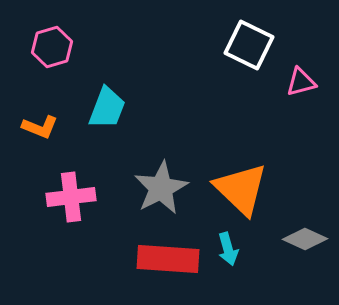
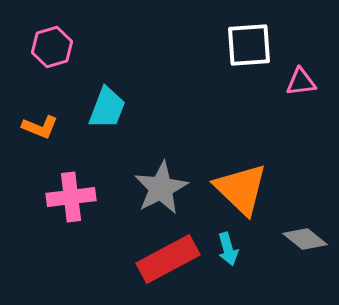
white square: rotated 30 degrees counterclockwise
pink triangle: rotated 8 degrees clockwise
gray diamond: rotated 15 degrees clockwise
red rectangle: rotated 32 degrees counterclockwise
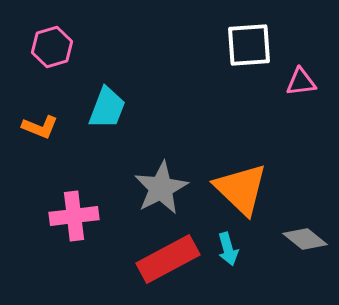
pink cross: moved 3 px right, 19 px down
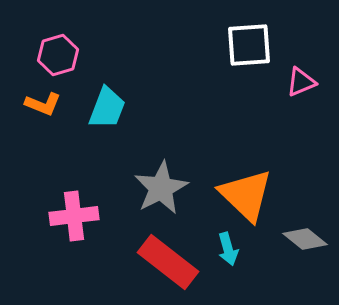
pink hexagon: moved 6 px right, 8 px down
pink triangle: rotated 16 degrees counterclockwise
orange L-shape: moved 3 px right, 23 px up
orange triangle: moved 5 px right, 6 px down
red rectangle: moved 3 px down; rotated 66 degrees clockwise
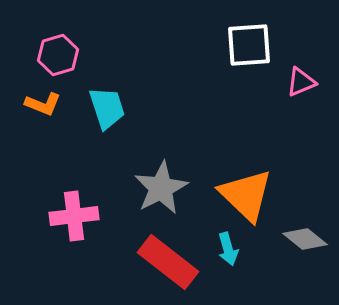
cyan trapezoid: rotated 39 degrees counterclockwise
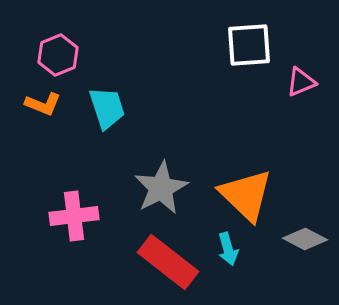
pink hexagon: rotated 6 degrees counterclockwise
gray diamond: rotated 12 degrees counterclockwise
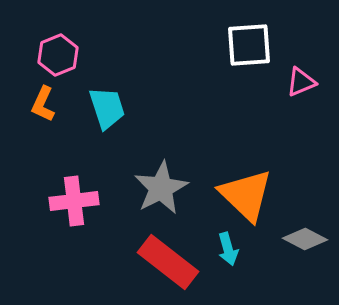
orange L-shape: rotated 93 degrees clockwise
pink cross: moved 15 px up
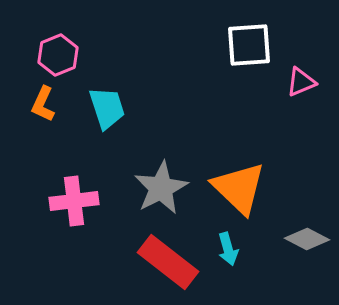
orange triangle: moved 7 px left, 7 px up
gray diamond: moved 2 px right
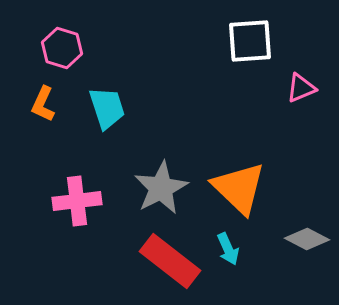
white square: moved 1 px right, 4 px up
pink hexagon: moved 4 px right, 7 px up; rotated 21 degrees counterclockwise
pink triangle: moved 6 px down
pink cross: moved 3 px right
cyan arrow: rotated 8 degrees counterclockwise
red rectangle: moved 2 px right, 1 px up
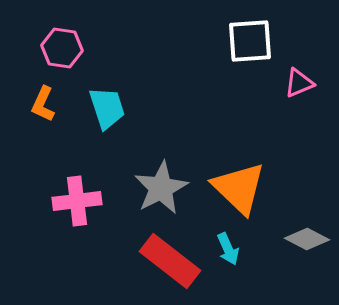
pink hexagon: rotated 9 degrees counterclockwise
pink triangle: moved 2 px left, 5 px up
